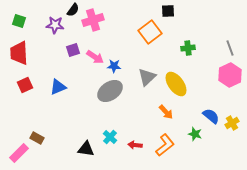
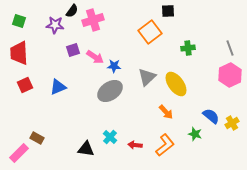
black semicircle: moved 1 px left, 1 px down
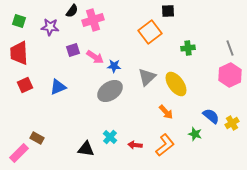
purple star: moved 5 px left, 2 px down
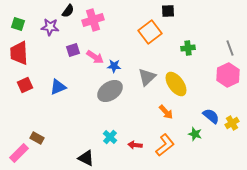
black semicircle: moved 4 px left
green square: moved 1 px left, 3 px down
pink hexagon: moved 2 px left
black triangle: moved 9 px down; rotated 18 degrees clockwise
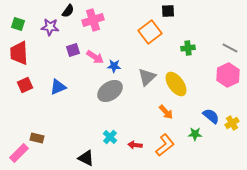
gray line: rotated 42 degrees counterclockwise
green star: rotated 16 degrees counterclockwise
brown rectangle: rotated 16 degrees counterclockwise
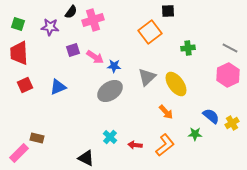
black semicircle: moved 3 px right, 1 px down
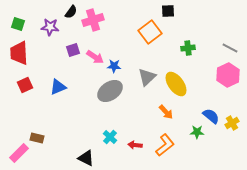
green star: moved 2 px right, 2 px up
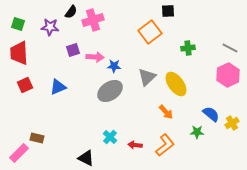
pink arrow: rotated 30 degrees counterclockwise
blue semicircle: moved 2 px up
